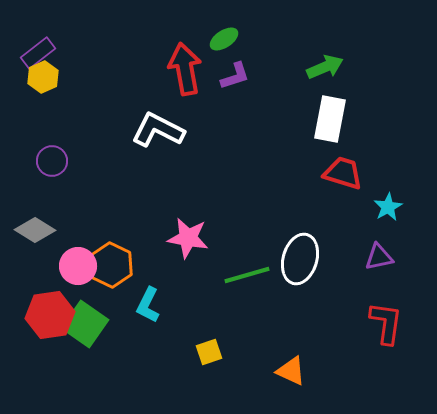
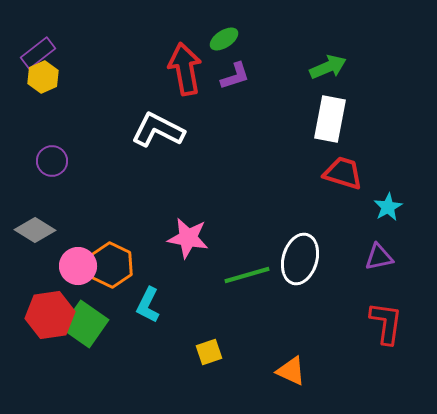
green arrow: moved 3 px right
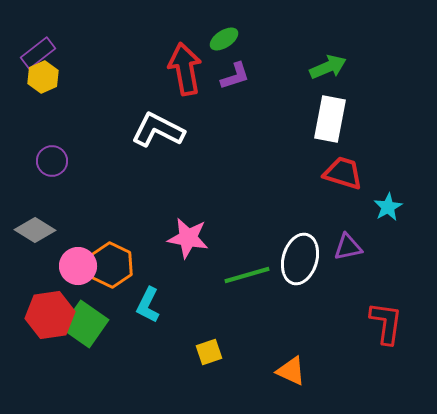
purple triangle: moved 31 px left, 10 px up
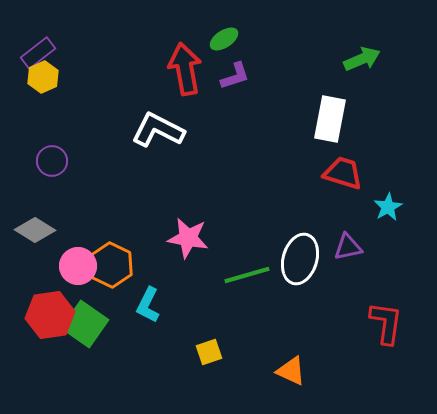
green arrow: moved 34 px right, 8 px up
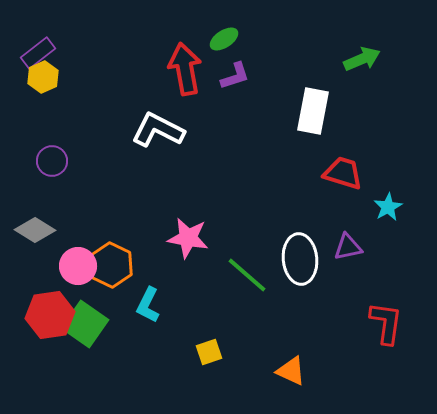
white rectangle: moved 17 px left, 8 px up
white ellipse: rotated 21 degrees counterclockwise
green line: rotated 57 degrees clockwise
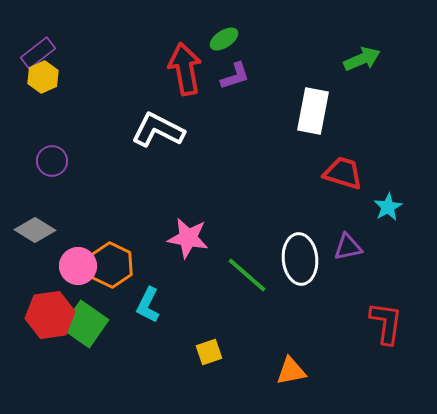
orange triangle: rotated 36 degrees counterclockwise
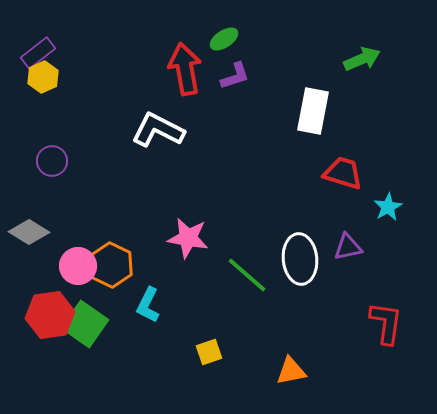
gray diamond: moved 6 px left, 2 px down
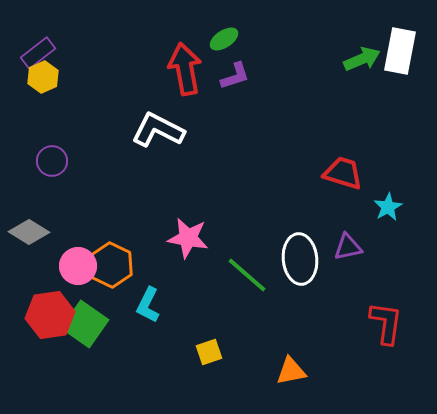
white rectangle: moved 87 px right, 60 px up
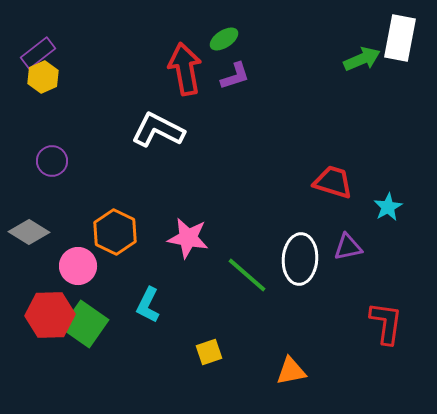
white rectangle: moved 13 px up
red trapezoid: moved 10 px left, 9 px down
white ellipse: rotated 9 degrees clockwise
orange hexagon: moved 4 px right, 33 px up
red hexagon: rotated 6 degrees clockwise
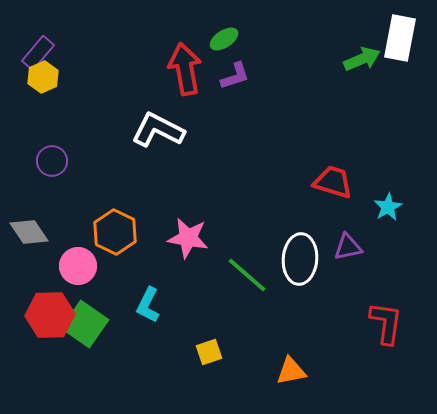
purple rectangle: rotated 12 degrees counterclockwise
gray diamond: rotated 24 degrees clockwise
